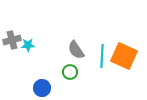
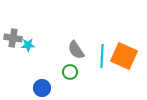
gray cross: moved 1 px right, 2 px up; rotated 24 degrees clockwise
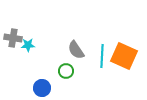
green circle: moved 4 px left, 1 px up
